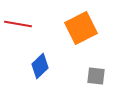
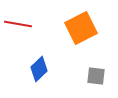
blue diamond: moved 1 px left, 3 px down
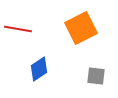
red line: moved 5 px down
blue diamond: rotated 10 degrees clockwise
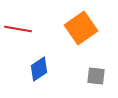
orange square: rotated 8 degrees counterclockwise
